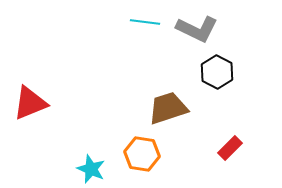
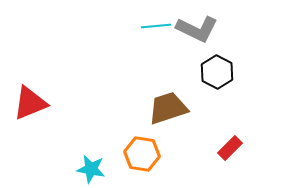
cyan line: moved 11 px right, 4 px down; rotated 12 degrees counterclockwise
cyan star: rotated 12 degrees counterclockwise
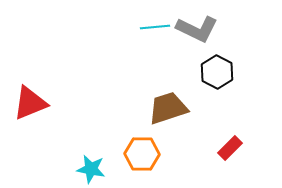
cyan line: moved 1 px left, 1 px down
orange hexagon: rotated 8 degrees counterclockwise
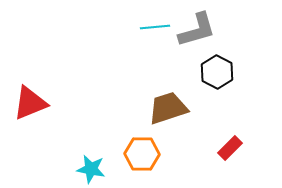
gray L-shape: moved 1 px down; rotated 42 degrees counterclockwise
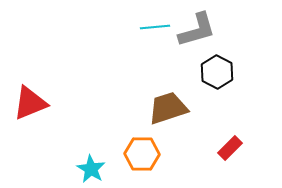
cyan star: rotated 20 degrees clockwise
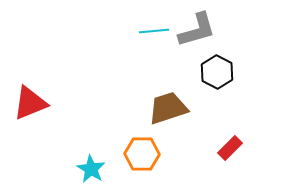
cyan line: moved 1 px left, 4 px down
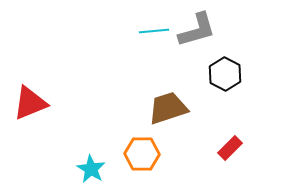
black hexagon: moved 8 px right, 2 px down
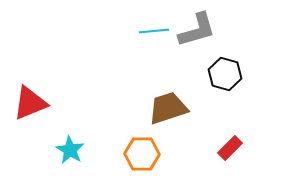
black hexagon: rotated 12 degrees counterclockwise
cyan star: moved 21 px left, 19 px up
